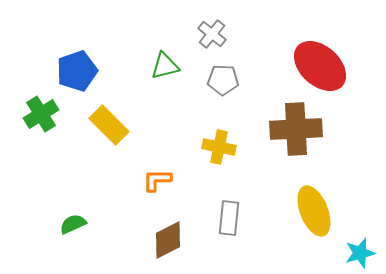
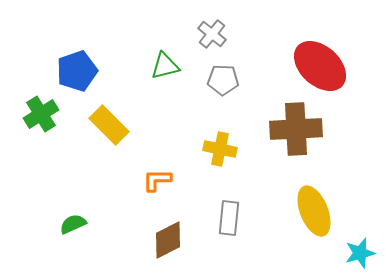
yellow cross: moved 1 px right, 2 px down
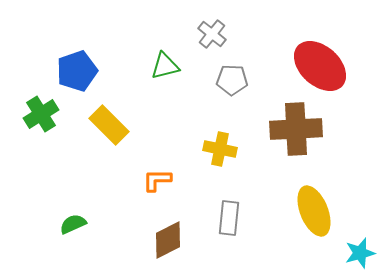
gray pentagon: moved 9 px right
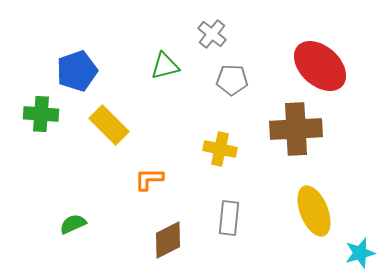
green cross: rotated 36 degrees clockwise
orange L-shape: moved 8 px left, 1 px up
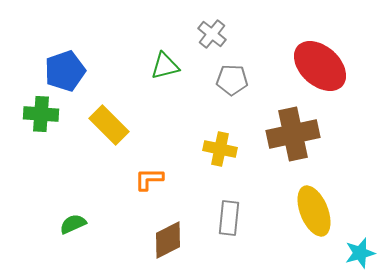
blue pentagon: moved 12 px left
brown cross: moved 3 px left, 5 px down; rotated 9 degrees counterclockwise
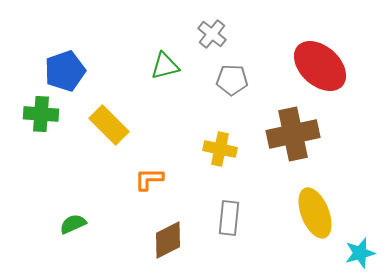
yellow ellipse: moved 1 px right, 2 px down
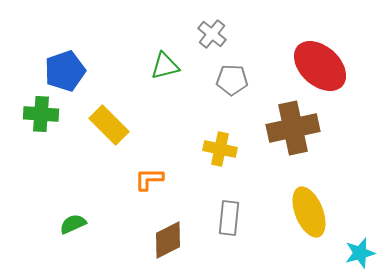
brown cross: moved 6 px up
yellow ellipse: moved 6 px left, 1 px up
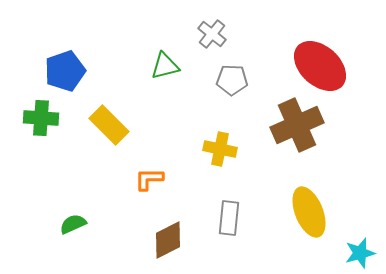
green cross: moved 4 px down
brown cross: moved 4 px right, 3 px up; rotated 12 degrees counterclockwise
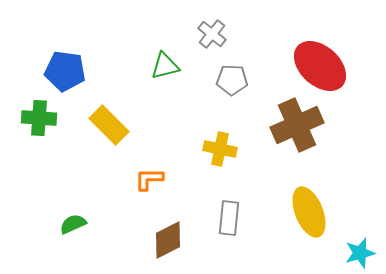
blue pentagon: rotated 27 degrees clockwise
green cross: moved 2 px left
